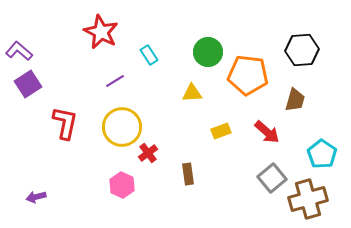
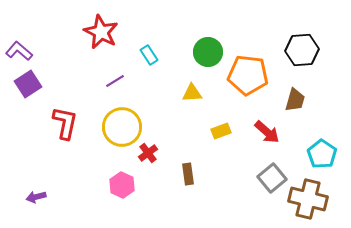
brown cross: rotated 30 degrees clockwise
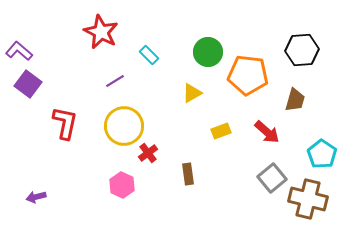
cyan rectangle: rotated 12 degrees counterclockwise
purple square: rotated 20 degrees counterclockwise
yellow triangle: rotated 25 degrees counterclockwise
yellow circle: moved 2 px right, 1 px up
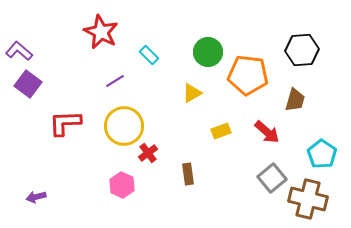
red L-shape: rotated 104 degrees counterclockwise
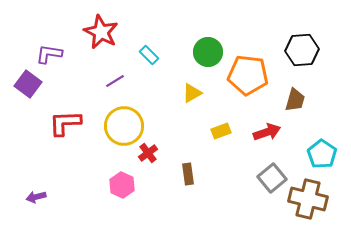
purple L-shape: moved 30 px right, 3 px down; rotated 32 degrees counterclockwise
red arrow: rotated 60 degrees counterclockwise
